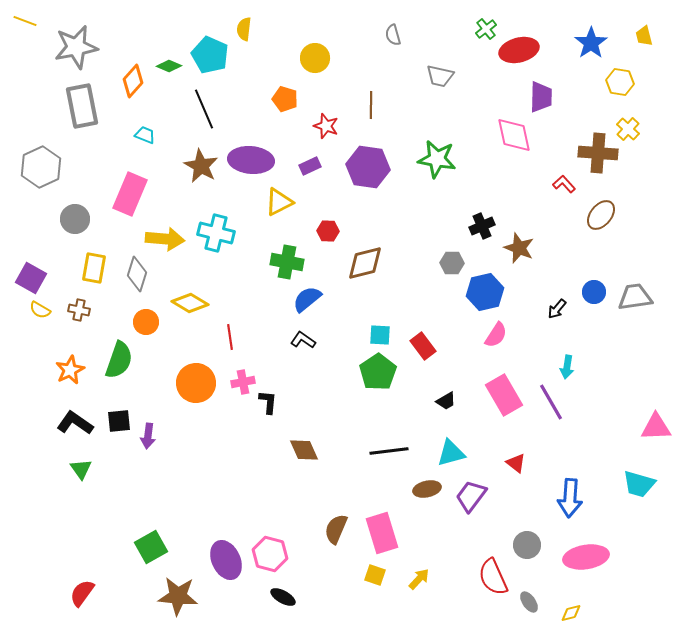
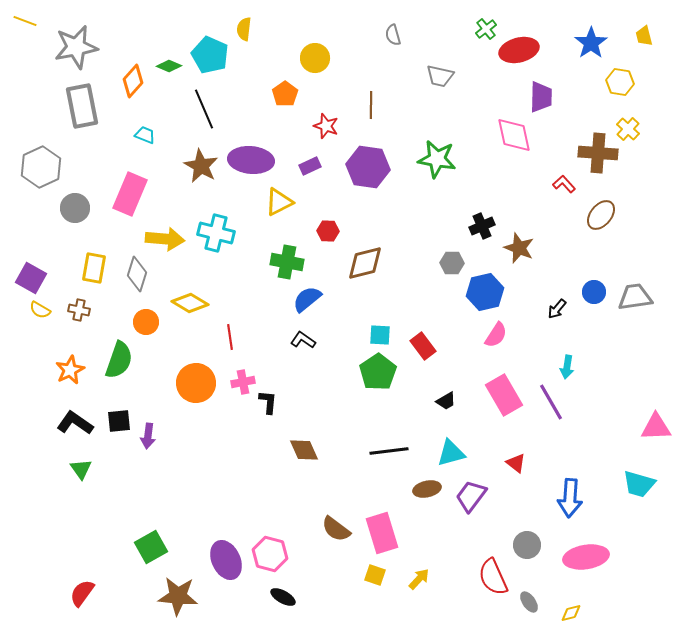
orange pentagon at (285, 99): moved 5 px up; rotated 20 degrees clockwise
gray circle at (75, 219): moved 11 px up
brown semicircle at (336, 529): rotated 76 degrees counterclockwise
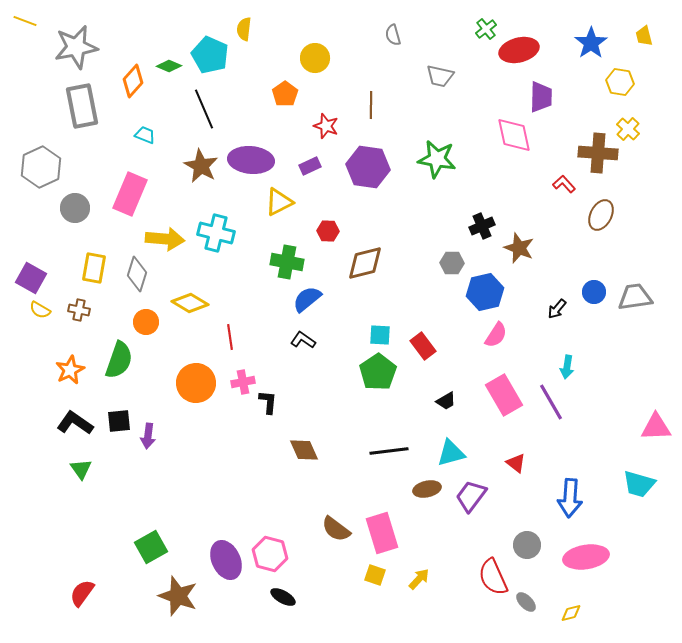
brown ellipse at (601, 215): rotated 12 degrees counterclockwise
brown star at (178, 596): rotated 15 degrees clockwise
gray ellipse at (529, 602): moved 3 px left; rotated 10 degrees counterclockwise
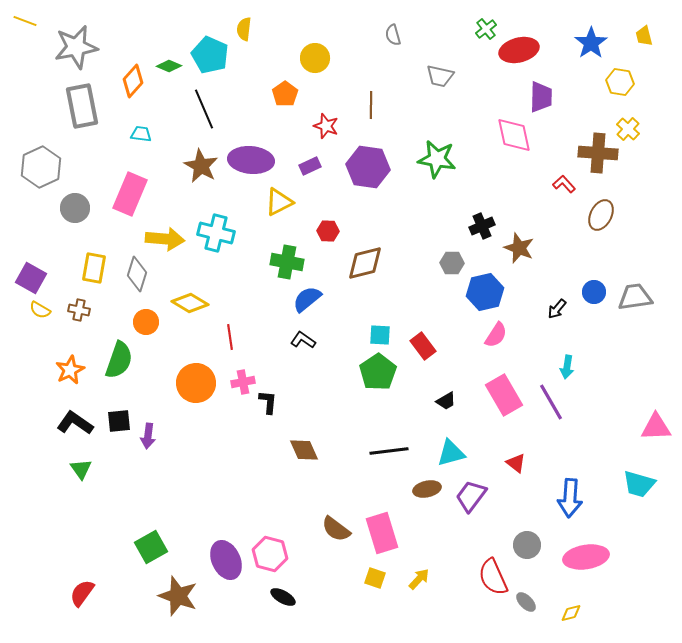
cyan trapezoid at (145, 135): moved 4 px left, 1 px up; rotated 15 degrees counterclockwise
yellow square at (375, 575): moved 3 px down
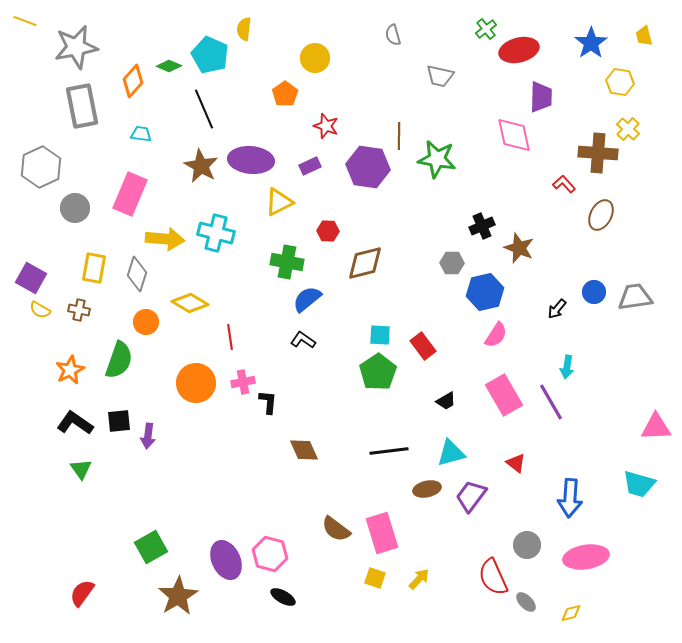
brown line at (371, 105): moved 28 px right, 31 px down
brown star at (178, 596): rotated 21 degrees clockwise
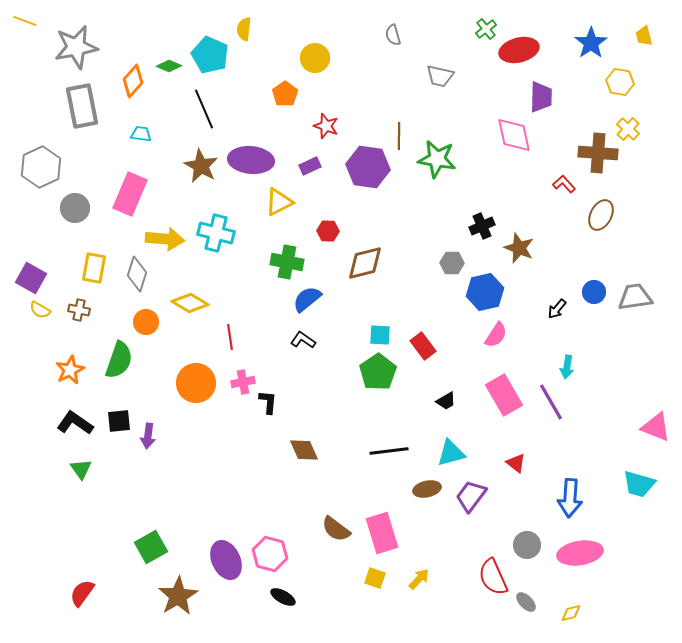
pink triangle at (656, 427): rotated 24 degrees clockwise
pink ellipse at (586, 557): moved 6 px left, 4 px up
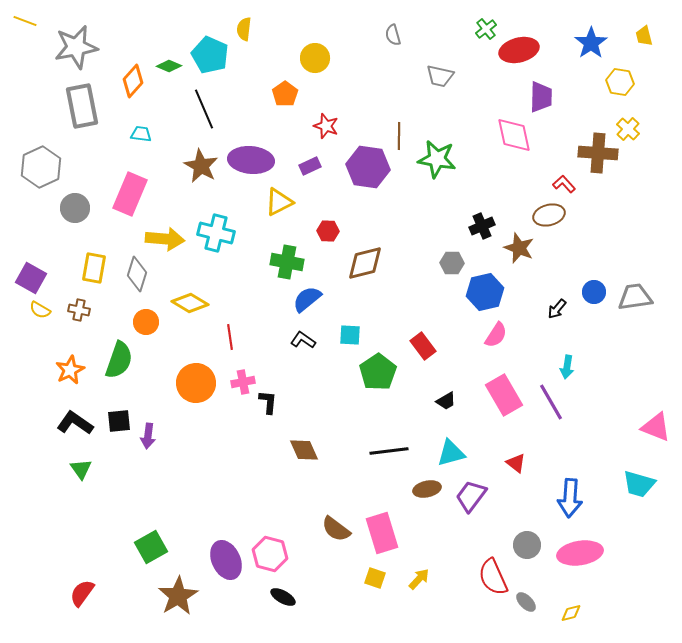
brown ellipse at (601, 215): moved 52 px left; rotated 48 degrees clockwise
cyan square at (380, 335): moved 30 px left
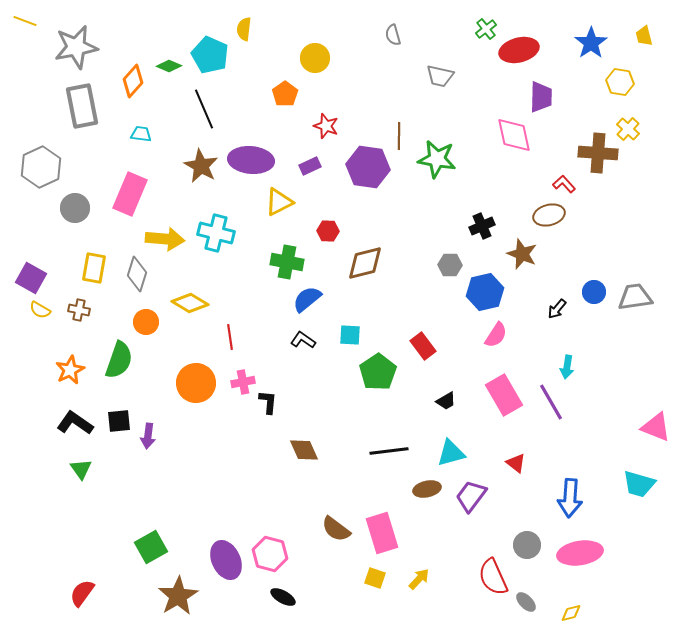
brown star at (519, 248): moved 3 px right, 6 px down
gray hexagon at (452, 263): moved 2 px left, 2 px down
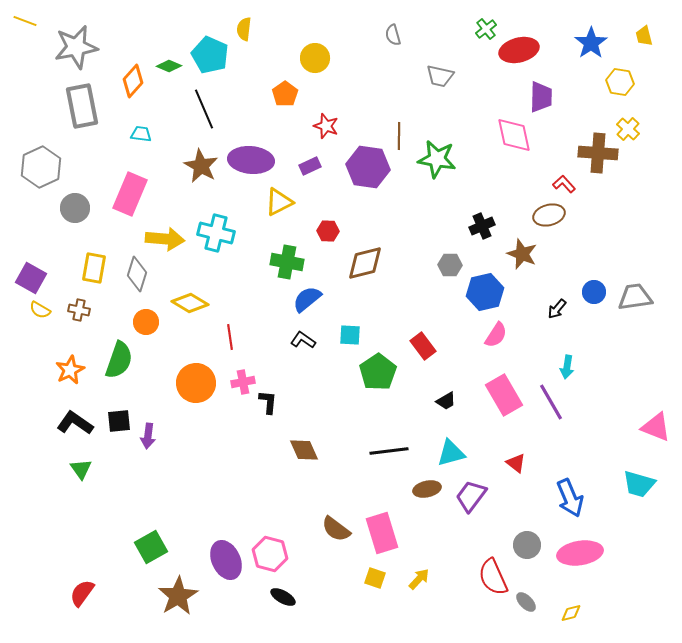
blue arrow at (570, 498): rotated 27 degrees counterclockwise
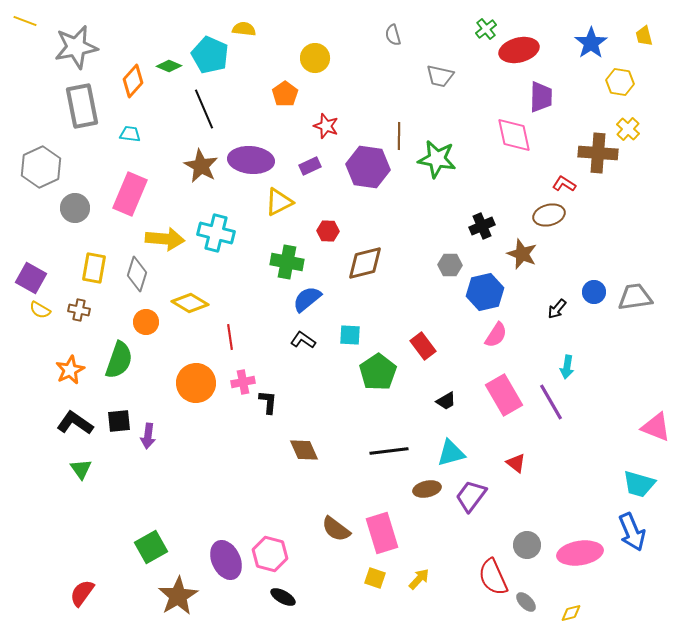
yellow semicircle at (244, 29): rotated 90 degrees clockwise
cyan trapezoid at (141, 134): moved 11 px left
red L-shape at (564, 184): rotated 15 degrees counterclockwise
blue arrow at (570, 498): moved 62 px right, 34 px down
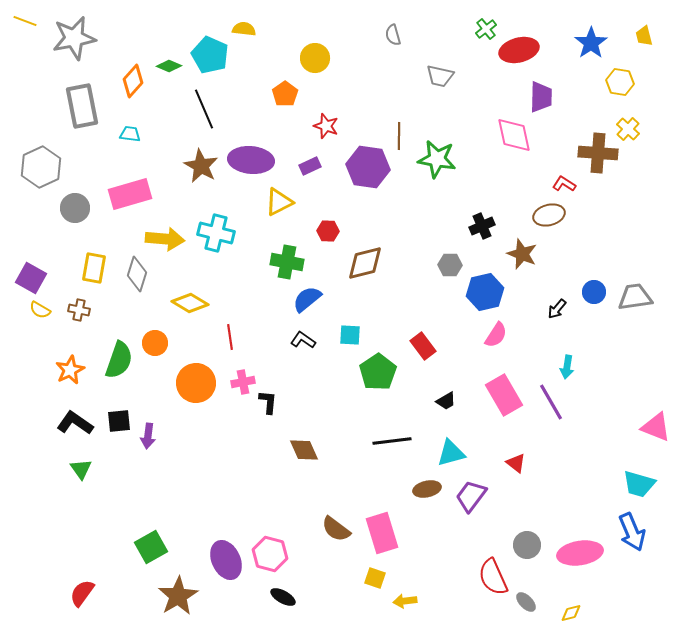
gray star at (76, 47): moved 2 px left, 9 px up
pink rectangle at (130, 194): rotated 51 degrees clockwise
orange circle at (146, 322): moved 9 px right, 21 px down
black line at (389, 451): moved 3 px right, 10 px up
yellow arrow at (419, 579): moved 14 px left, 22 px down; rotated 140 degrees counterclockwise
